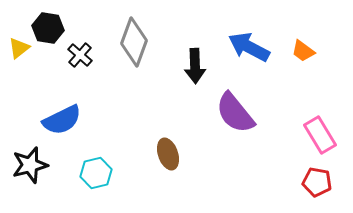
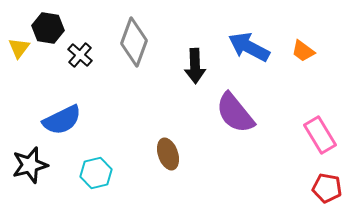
yellow triangle: rotated 15 degrees counterclockwise
red pentagon: moved 10 px right, 6 px down
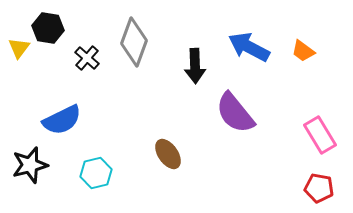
black cross: moved 7 px right, 3 px down
brown ellipse: rotated 16 degrees counterclockwise
red pentagon: moved 8 px left
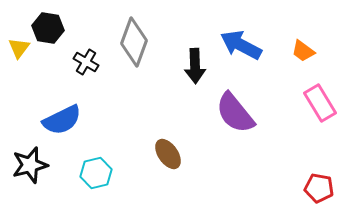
blue arrow: moved 8 px left, 2 px up
black cross: moved 1 px left, 4 px down; rotated 10 degrees counterclockwise
pink rectangle: moved 32 px up
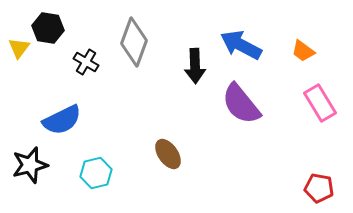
purple semicircle: moved 6 px right, 9 px up
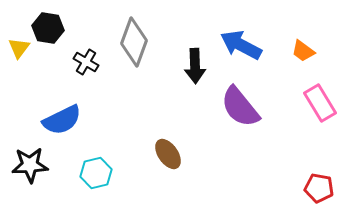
purple semicircle: moved 1 px left, 3 px down
black star: rotated 12 degrees clockwise
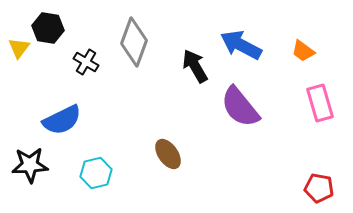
black arrow: rotated 152 degrees clockwise
pink rectangle: rotated 15 degrees clockwise
